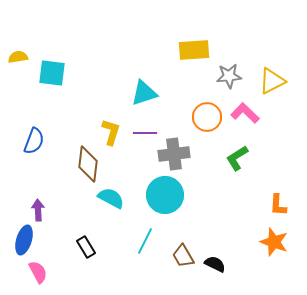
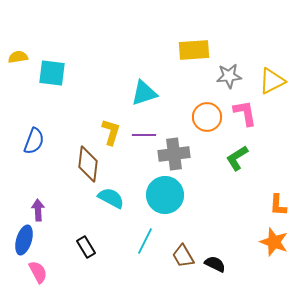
pink L-shape: rotated 36 degrees clockwise
purple line: moved 1 px left, 2 px down
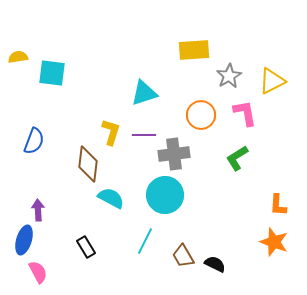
gray star: rotated 25 degrees counterclockwise
orange circle: moved 6 px left, 2 px up
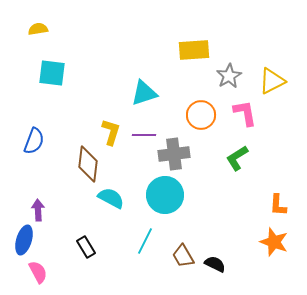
yellow semicircle: moved 20 px right, 28 px up
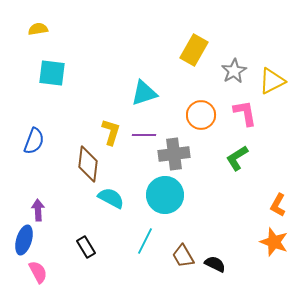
yellow rectangle: rotated 56 degrees counterclockwise
gray star: moved 5 px right, 5 px up
orange L-shape: rotated 25 degrees clockwise
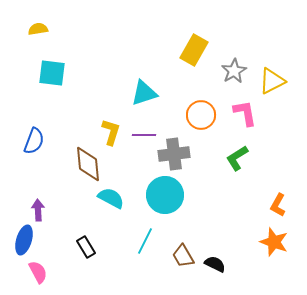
brown diamond: rotated 12 degrees counterclockwise
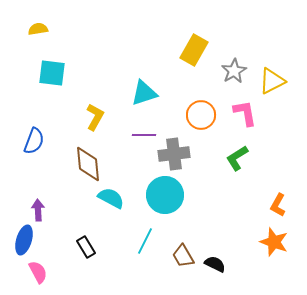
yellow L-shape: moved 16 px left, 15 px up; rotated 12 degrees clockwise
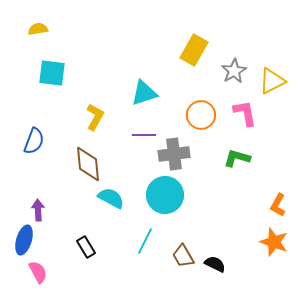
green L-shape: rotated 48 degrees clockwise
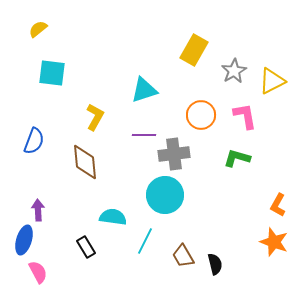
yellow semicircle: rotated 30 degrees counterclockwise
cyan triangle: moved 3 px up
pink L-shape: moved 3 px down
brown diamond: moved 3 px left, 2 px up
cyan semicircle: moved 2 px right, 19 px down; rotated 20 degrees counterclockwise
black semicircle: rotated 50 degrees clockwise
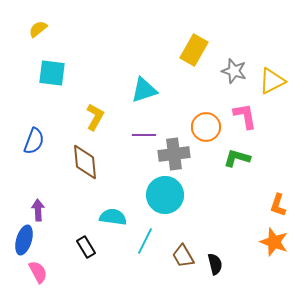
gray star: rotated 25 degrees counterclockwise
orange circle: moved 5 px right, 12 px down
orange L-shape: rotated 10 degrees counterclockwise
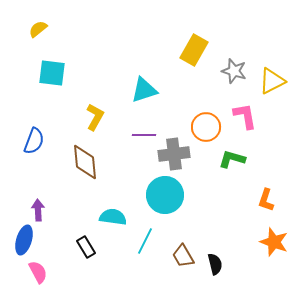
green L-shape: moved 5 px left, 1 px down
orange L-shape: moved 12 px left, 5 px up
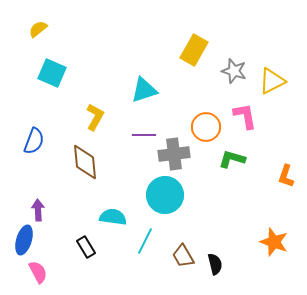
cyan square: rotated 16 degrees clockwise
orange L-shape: moved 20 px right, 24 px up
